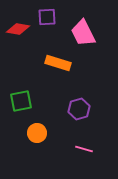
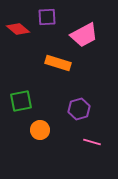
red diamond: rotated 30 degrees clockwise
pink trapezoid: moved 1 px right, 2 px down; rotated 92 degrees counterclockwise
orange circle: moved 3 px right, 3 px up
pink line: moved 8 px right, 7 px up
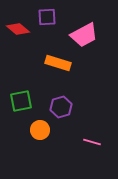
purple hexagon: moved 18 px left, 2 px up
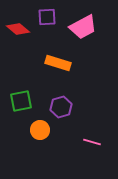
pink trapezoid: moved 1 px left, 8 px up
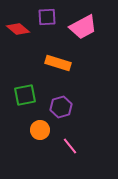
green square: moved 4 px right, 6 px up
pink line: moved 22 px left, 4 px down; rotated 36 degrees clockwise
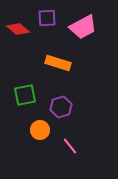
purple square: moved 1 px down
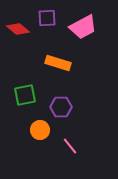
purple hexagon: rotated 15 degrees clockwise
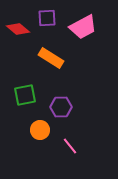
orange rectangle: moved 7 px left, 5 px up; rotated 15 degrees clockwise
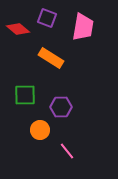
purple square: rotated 24 degrees clockwise
pink trapezoid: rotated 52 degrees counterclockwise
green square: rotated 10 degrees clockwise
pink line: moved 3 px left, 5 px down
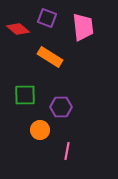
pink trapezoid: rotated 16 degrees counterclockwise
orange rectangle: moved 1 px left, 1 px up
pink line: rotated 48 degrees clockwise
